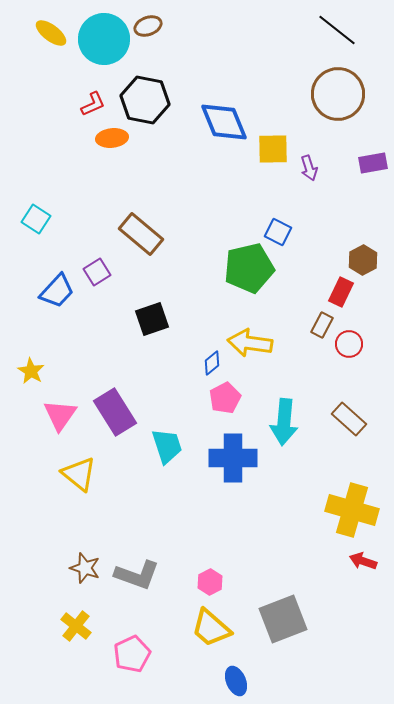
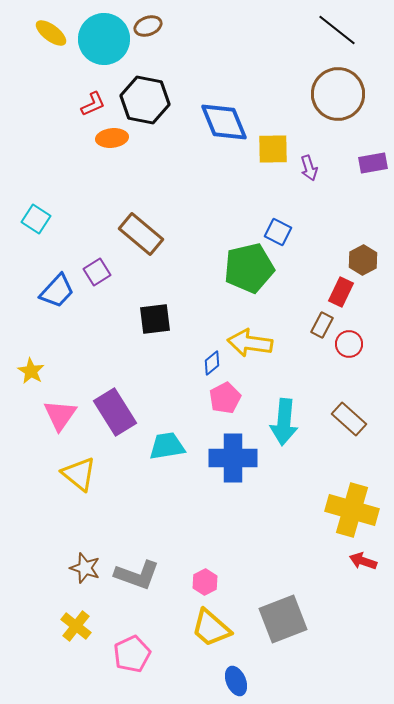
black square at (152, 319): moved 3 px right; rotated 12 degrees clockwise
cyan trapezoid at (167, 446): rotated 81 degrees counterclockwise
pink hexagon at (210, 582): moved 5 px left
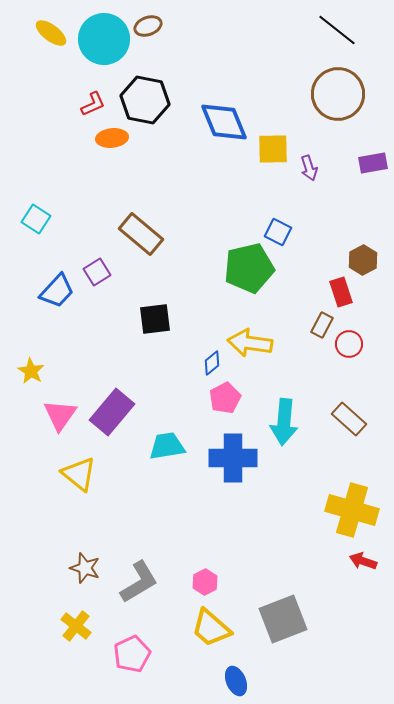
red rectangle at (341, 292): rotated 44 degrees counterclockwise
purple rectangle at (115, 412): moved 3 px left; rotated 72 degrees clockwise
gray L-shape at (137, 575): moved 2 px right, 7 px down; rotated 51 degrees counterclockwise
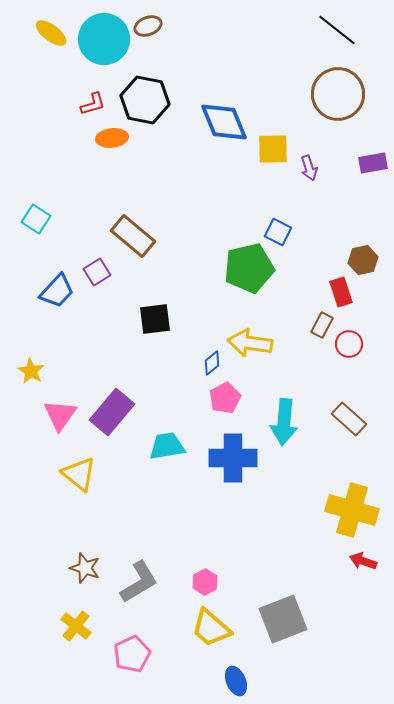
red L-shape at (93, 104): rotated 8 degrees clockwise
brown rectangle at (141, 234): moved 8 px left, 2 px down
brown hexagon at (363, 260): rotated 16 degrees clockwise
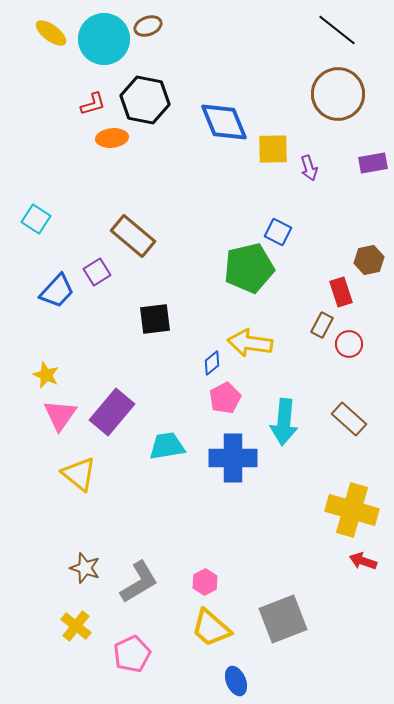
brown hexagon at (363, 260): moved 6 px right
yellow star at (31, 371): moved 15 px right, 4 px down; rotated 8 degrees counterclockwise
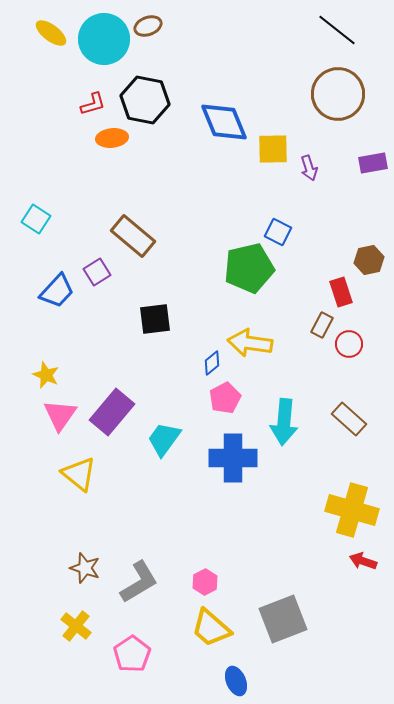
cyan trapezoid at (167, 446): moved 3 px left, 7 px up; rotated 45 degrees counterclockwise
pink pentagon at (132, 654): rotated 9 degrees counterclockwise
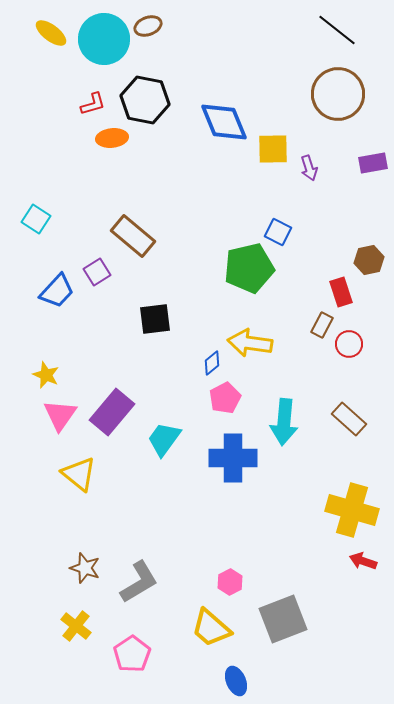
pink hexagon at (205, 582): moved 25 px right
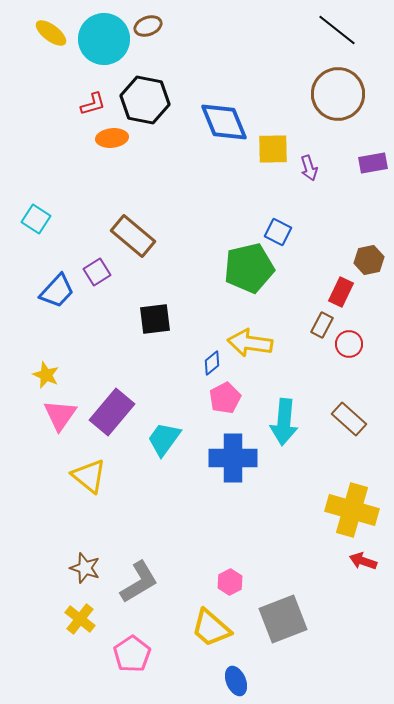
red rectangle at (341, 292): rotated 44 degrees clockwise
yellow triangle at (79, 474): moved 10 px right, 2 px down
yellow cross at (76, 626): moved 4 px right, 7 px up
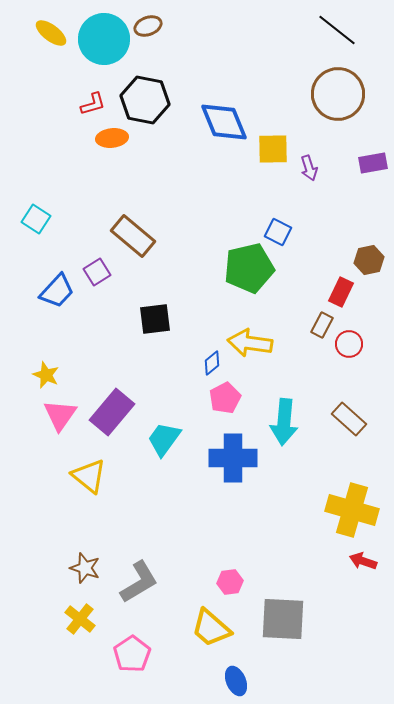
pink hexagon at (230, 582): rotated 20 degrees clockwise
gray square at (283, 619): rotated 24 degrees clockwise
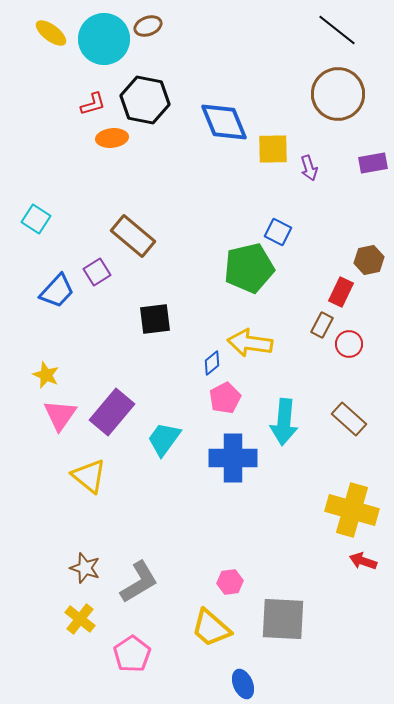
blue ellipse at (236, 681): moved 7 px right, 3 px down
